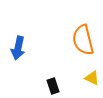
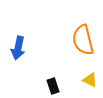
yellow triangle: moved 2 px left, 2 px down
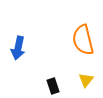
yellow triangle: moved 4 px left; rotated 42 degrees clockwise
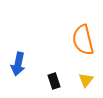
blue arrow: moved 16 px down
black rectangle: moved 1 px right, 5 px up
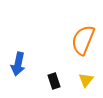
orange semicircle: rotated 36 degrees clockwise
